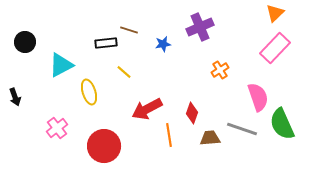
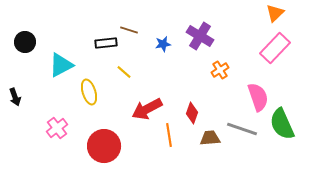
purple cross: moved 9 px down; rotated 36 degrees counterclockwise
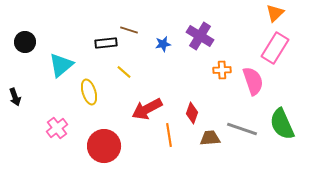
pink rectangle: rotated 12 degrees counterclockwise
cyan triangle: rotated 12 degrees counterclockwise
orange cross: moved 2 px right; rotated 30 degrees clockwise
pink semicircle: moved 5 px left, 16 px up
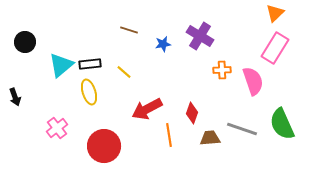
black rectangle: moved 16 px left, 21 px down
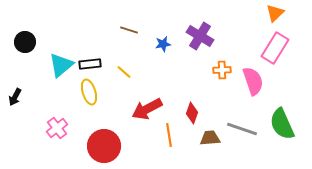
black arrow: rotated 48 degrees clockwise
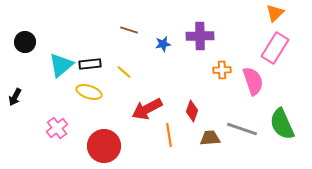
purple cross: rotated 32 degrees counterclockwise
yellow ellipse: rotated 55 degrees counterclockwise
red diamond: moved 2 px up
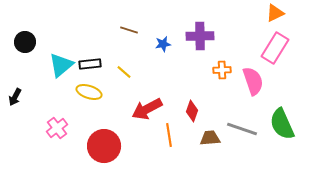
orange triangle: rotated 18 degrees clockwise
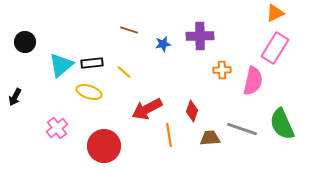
black rectangle: moved 2 px right, 1 px up
pink semicircle: rotated 32 degrees clockwise
